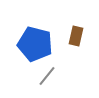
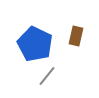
blue pentagon: rotated 12 degrees clockwise
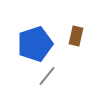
blue pentagon: rotated 28 degrees clockwise
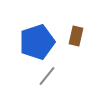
blue pentagon: moved 2 px right, 2 px up
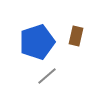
gray line: rotated 10 degrees clockwise
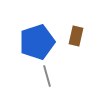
gray line: rotated 65 degrees counterclockwise
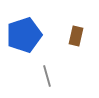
blue pentagon: moved 13 px left, 7 px up
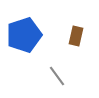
gray line: moved 10 px right; rotated 20 degrees counterclockwise
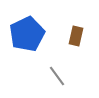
blue pentagon: moved 3 px right, 1 px up; rotated 8 degrees counterclockwise
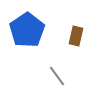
blue pentagon: moved 4 px up; rotated 8 degrees counterclockwise
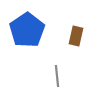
gray line: rotated 30 degrees clockwise
